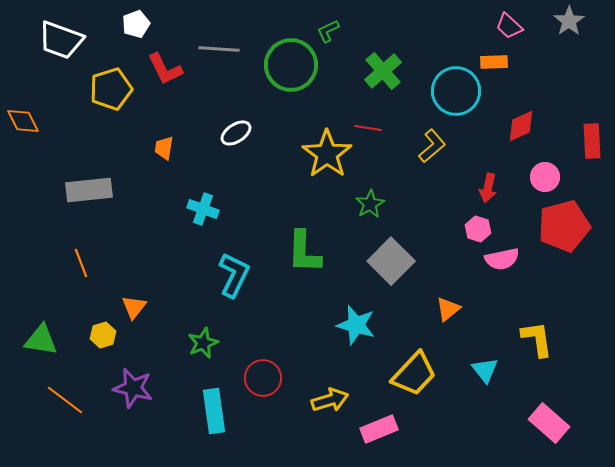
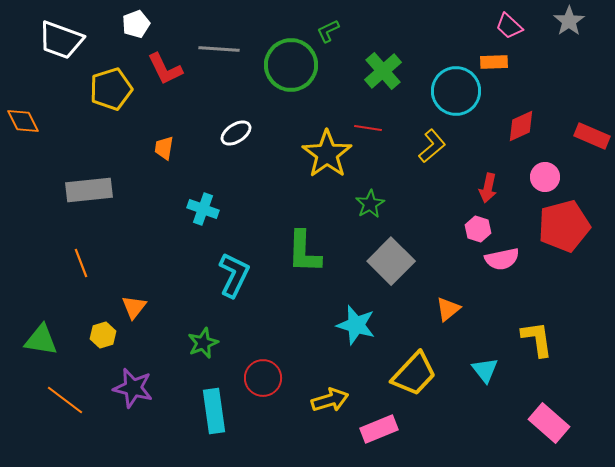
red rectangle at (592, 141): moved 5 px up; rotated 64 degrees counterclockwise
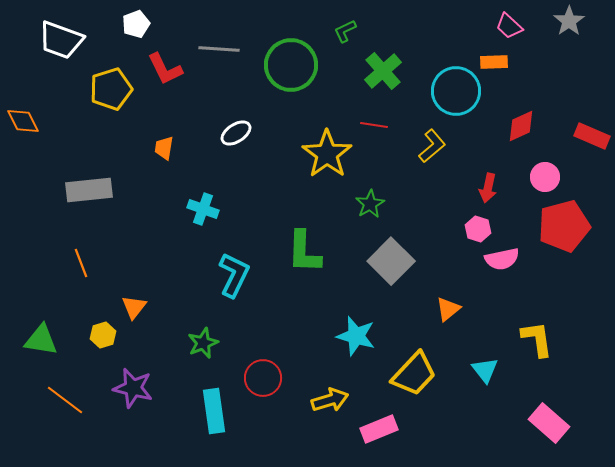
green L-shape at (328, 31): moved 17 px right
red line at (368, 128): moved 6 px right, 3 px up
cyan star at (356, 325): moved 11 px down
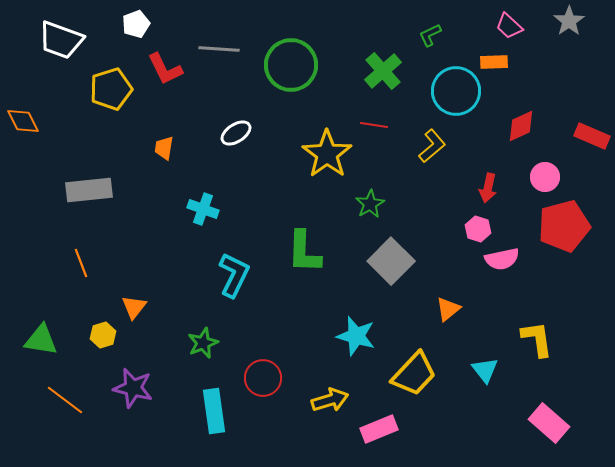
green L-shape at (345, 31): moved 85 px right, 4 px down
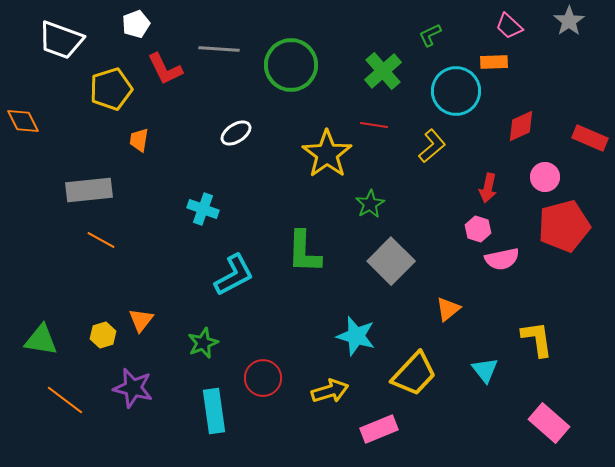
red rectangle at (592, 136): moved 2 px left, 2 px down
orange trapezoid at (164, 148): moved 25 px left, 8 px up
orange line at (81, 263): moved 20 px right, 23 px up; rotated 40 degrees counterclockwise
cyan L-shape at (234, 275): rotated 36 degrees clockwise
orange triangle at (134, 307): moved 7 px right, 13 px down
yellow arrow at (330, 400): moved 9 px up
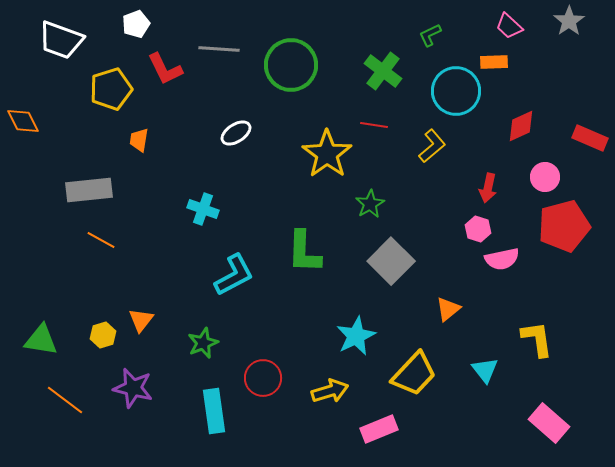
green cross at (383, 71): rotated 12 degrees counterclockwise
cyan star at (356, 336): rotated 30 degrees clockwise
